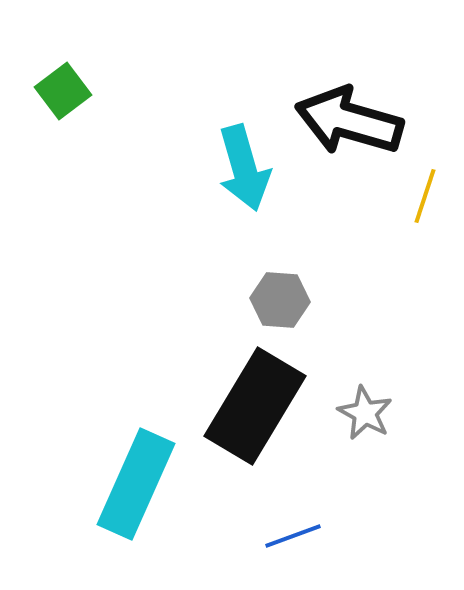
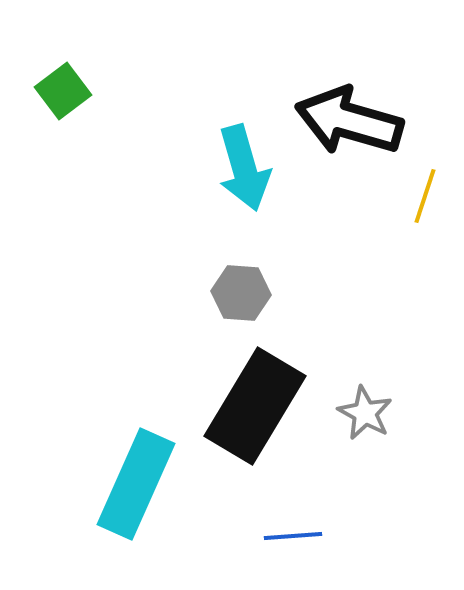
gray hexagon: moved 39 px left, 7 px up
blue line: rotated 16 degrees clockwise
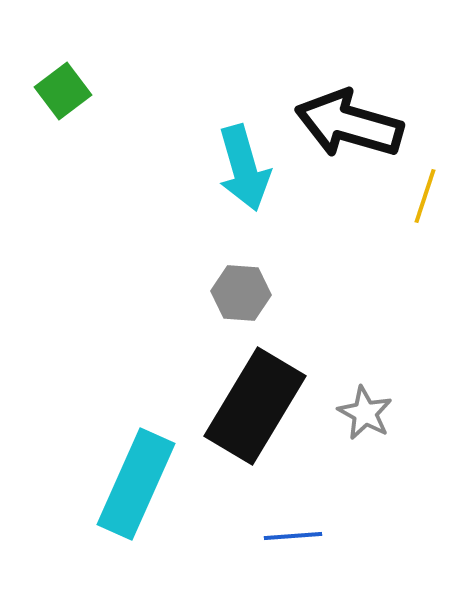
black arrow: moved 3 px down
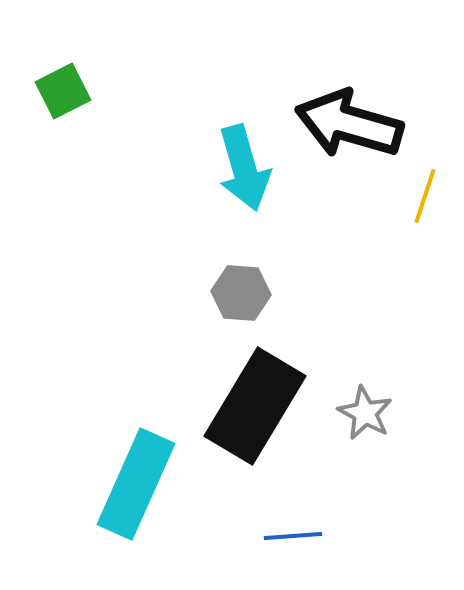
green square: rotated 10 degrees clockwise
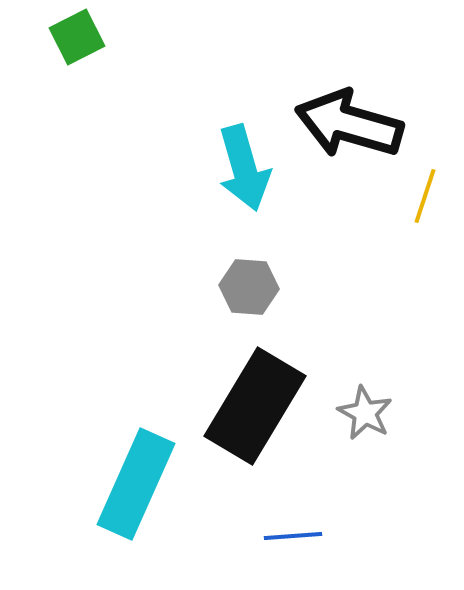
green square: moved 14 px right, 54 px up
gray hexagon: moved 8 px right, 6 px up
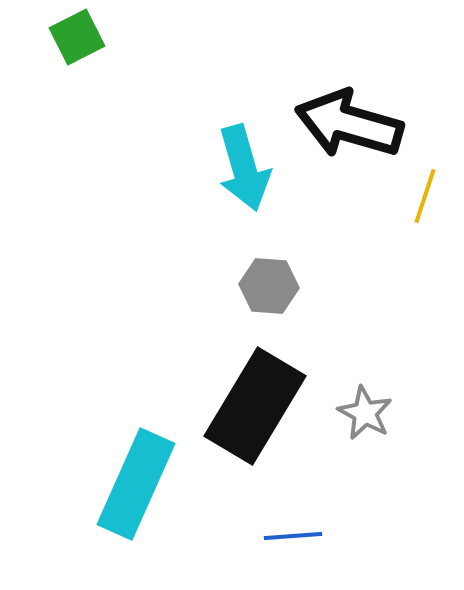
gray hexagon: moved 20 px right, 1 px up
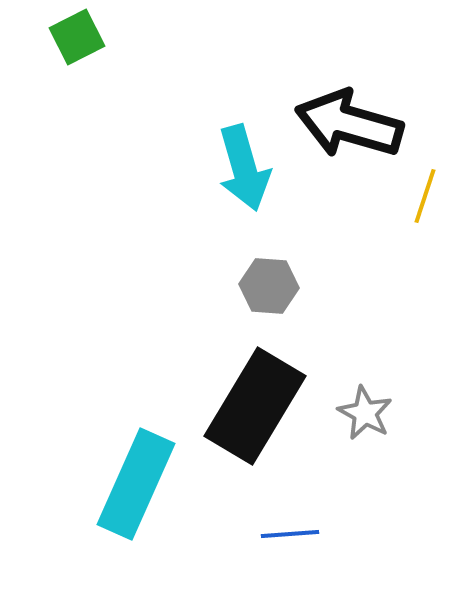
blue line: moved 3 px left, 2 px up
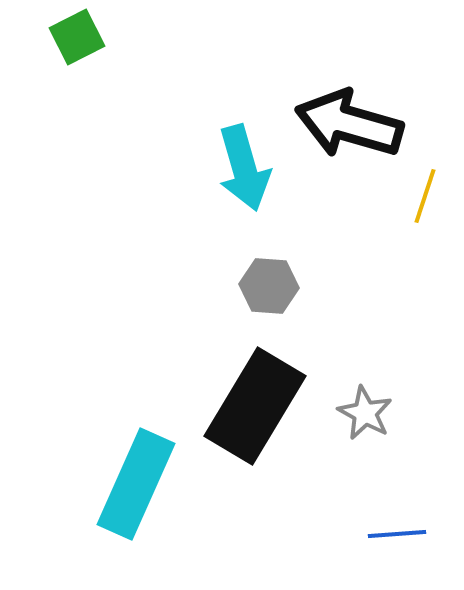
blue line: moved 107 px right
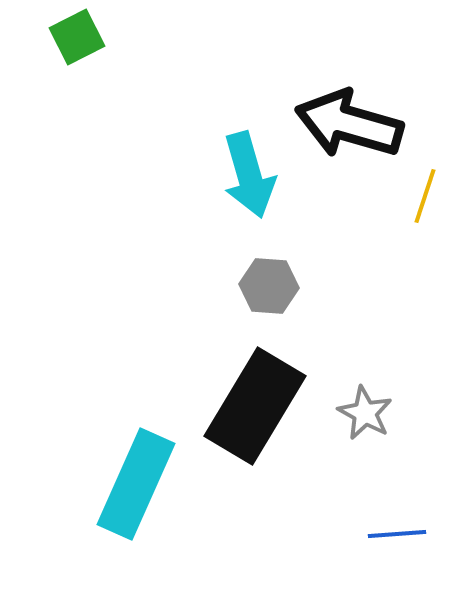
cyan arrow: moved 5 px right, 7 px down
